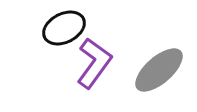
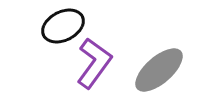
black ellipse: moved 1 px left, 2 px up
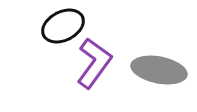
gray ellipse: rotated 52 degrees clockwise
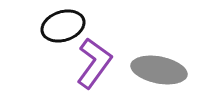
black ellipse: rotated 9 degrees clockwise
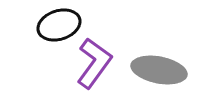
black ellipse: moved 4 px left, 1 px up
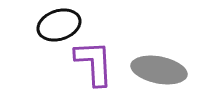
purple L-shape: rotated 39 degrees counterclockwise
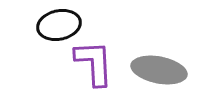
black ellipse: rotated 6 degrees clockwise
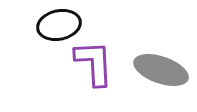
gray ellipse: moved 2 px right; rotated 8 degrees clockwise
